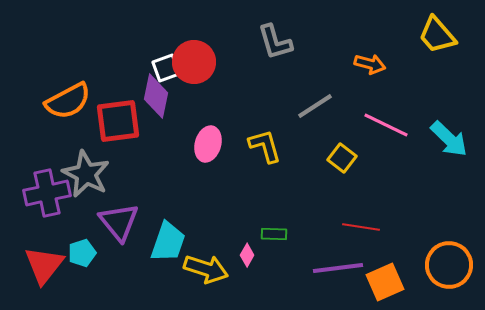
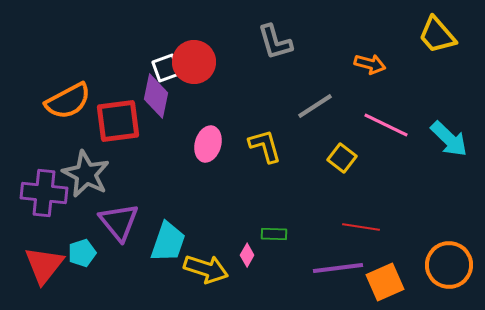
purple cross: moved 3 px left; rotated 18 degrees clockwise
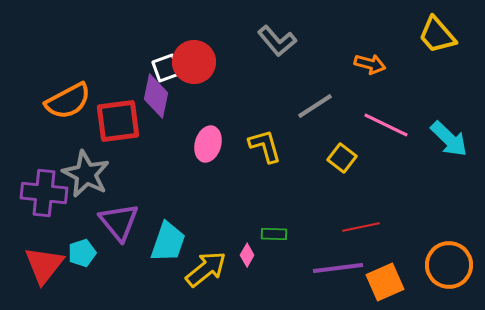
gray L-shape: moved 2 px right, 1 px up; rotated 24 degrees counterclockwise
red line: rotated 21 degrees counterclockwise
yellow arrow: rotated 57 degrees counterclockwise
